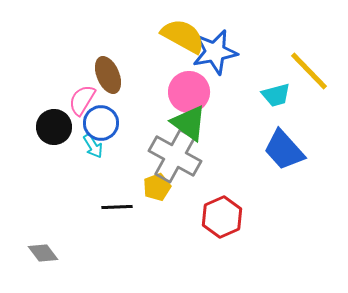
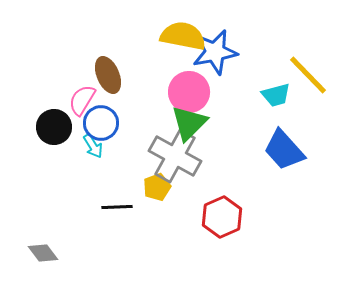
yellow semicircle: rotated 18 degrees counterclockwise
yellow line: moved 1 px left, 4 px down
green triangle: rotated 39 degrees clockwise
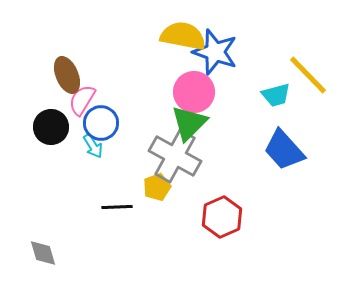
blue star: rotated 30 degrees clockwise
brown ellipse: moved 41 px left
pink circle: moved 5 px right
black circle: moved 3 px left
gray diamond: rotated 20 degrees clockwise
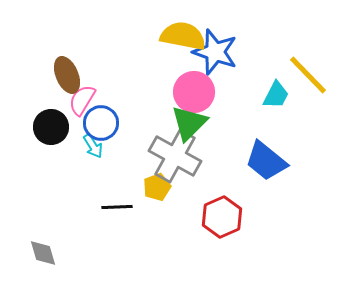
cyan trapezoid: rotated 48 degrees counterclockwise
blue trapezoid: moved 18 px left, 11 px down; rotated 9 degrees counterclockwise
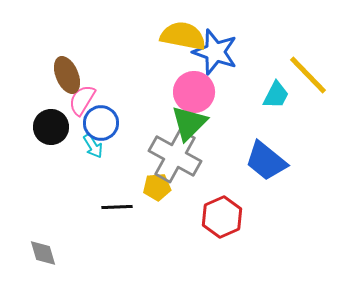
yellow pentagon: rotated 16 degrees clockwise
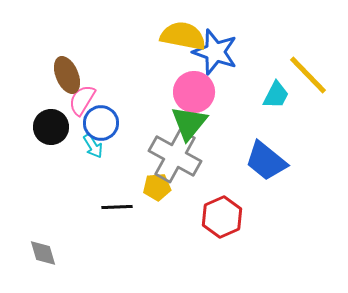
green triangle: rotated 6 degrees counterclockwise
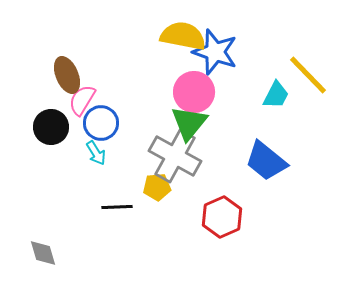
cyan arrow: moved 3 px right, 7 px down
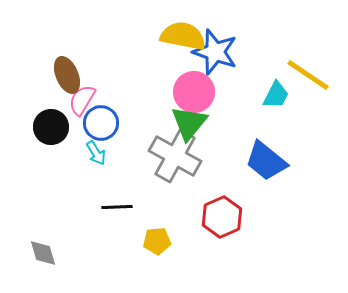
yellow line: rotated 12 degrees counterclockwise
yellow pentagon: moved 54 px down
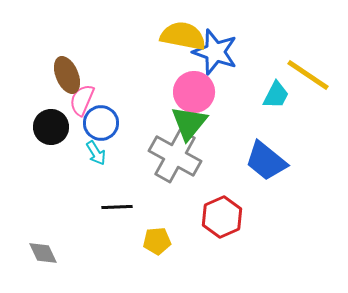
pink semicircle: rotated 8 degrees counterclockwise
gray diamond: rotated 8 degrees counterclockwise
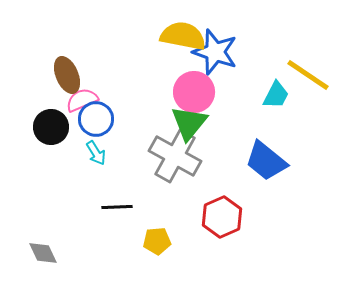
pink semicircle: rotated 44 degrees clockwise
blue circle: moved 5 px left, 4 px up
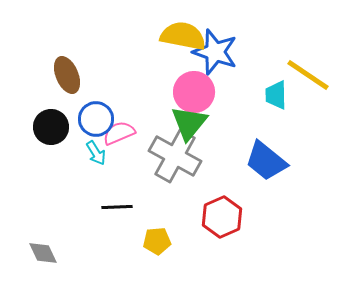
cyan trapezoid: rotated 152 degrees clockwise
pink semicircle: moved 37 px right, 33 px down
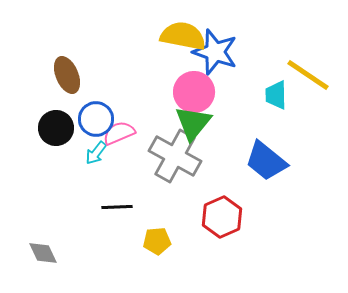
green triangle: moved 4 px right
black circle: moved 5 px right, 1 px down
cyan arrow: rotated 70 degrees clockwise
